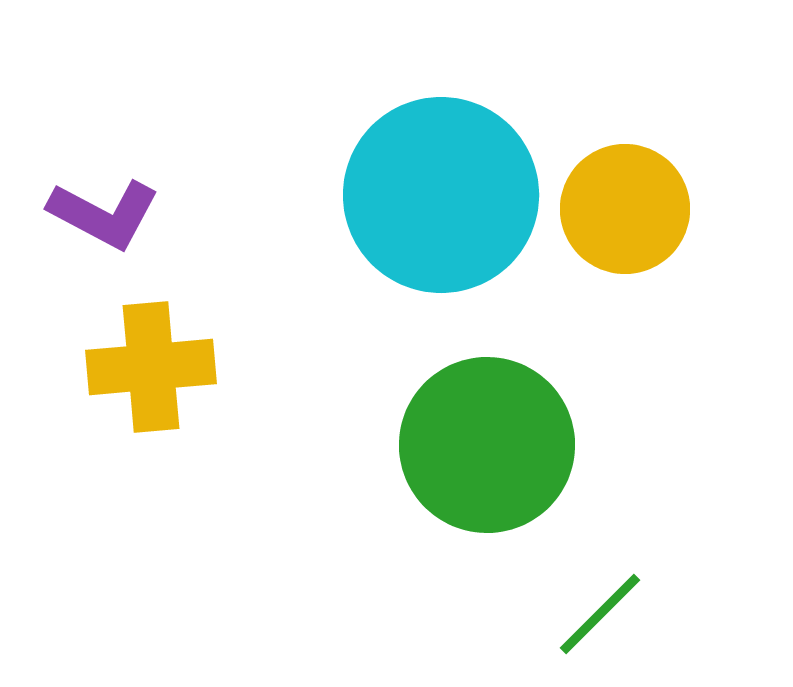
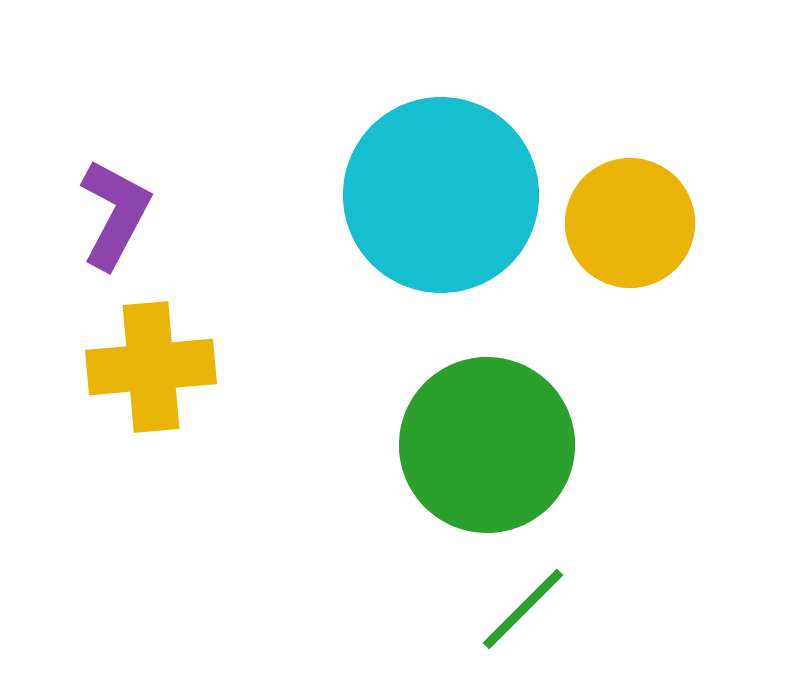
yellow circle: moved 5 px right, 14 px down
purple L-shape: moved 11 px right; rotated 90 degrees counterclockwise
green line: moved 77 px left, 5 px up
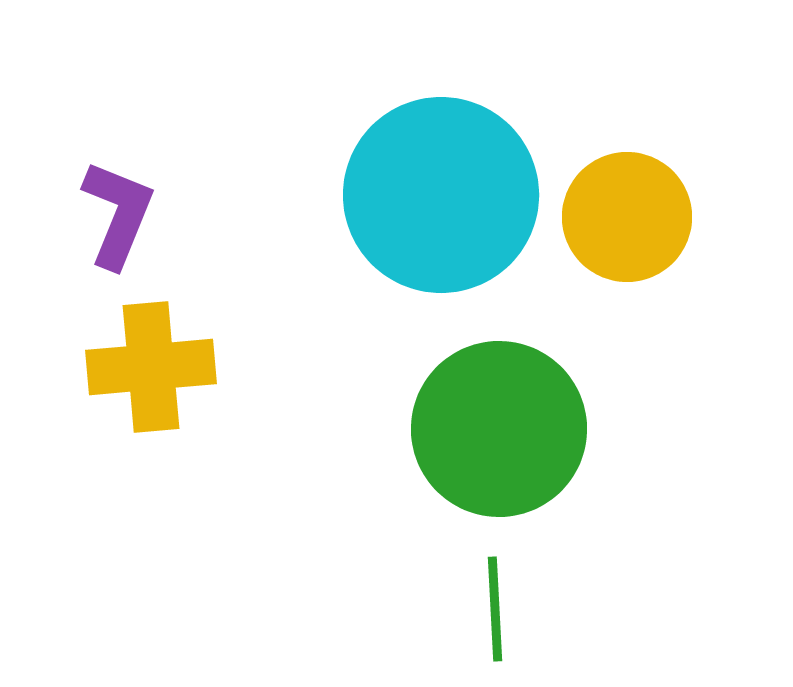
purple L-shape: moved 3 px right; rotated 6 degrees counterclockwise
yellow circle: moved 3 px left, 6 px up
green circle: moved 12 px right, 16 px up
green line: moved 28 px left; rotated 48 degrees counterclockwise
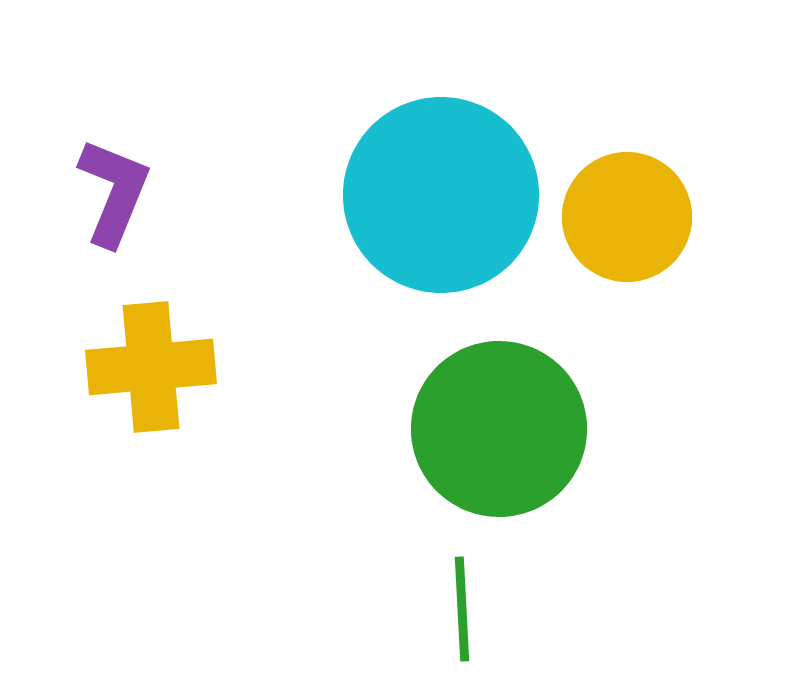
purple L-shape: moved 4 px left, 22 px up
green line: moved 33 px left
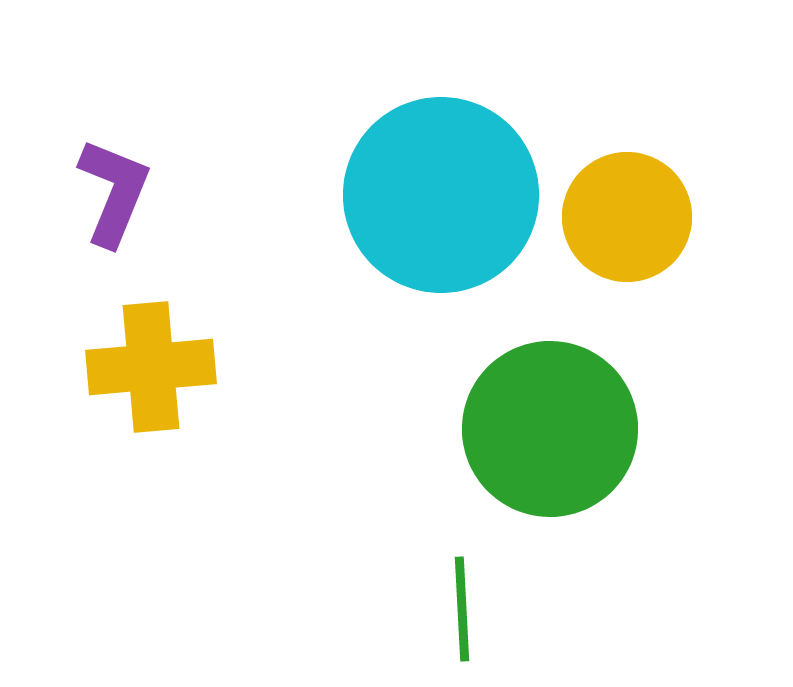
green circle: moved 51 px right
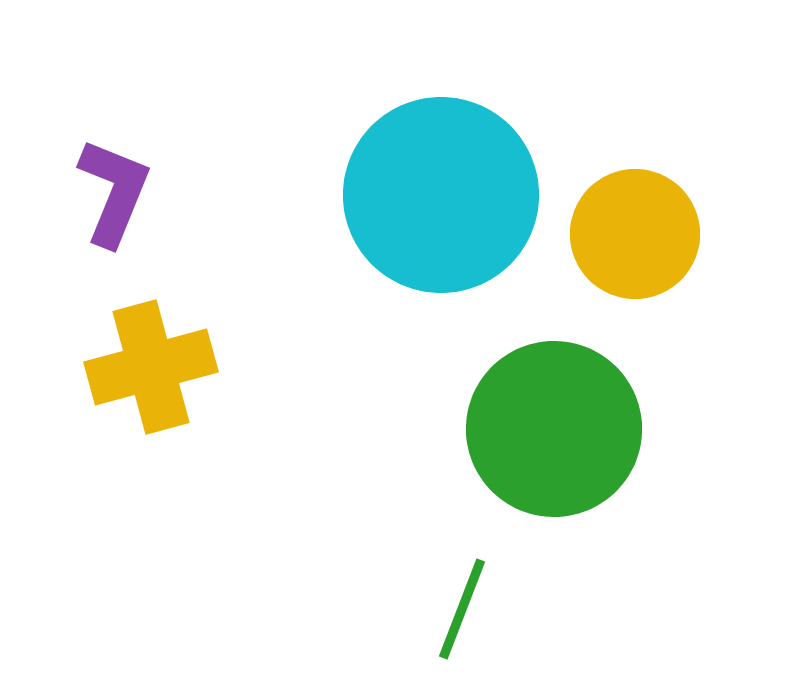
yellow circle: moved 8 px right, 17 px down
yellow cross: rotated 10 degrees counterclockwise
green circle: moved 4 px right
green line: rotated 24 degrees clockwise
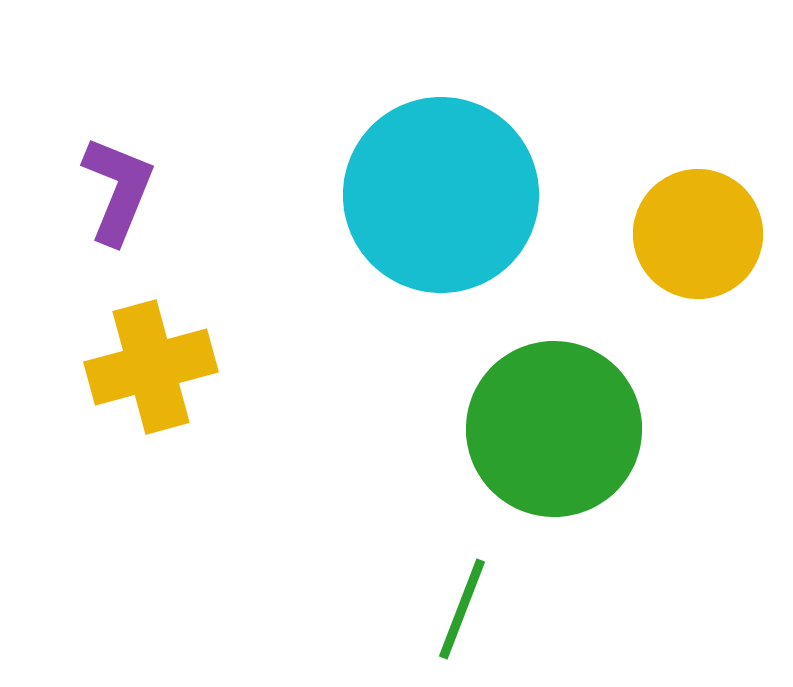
purple L-shape: moved 4 px right, 2 px up
yellow circle: moved 63 px right
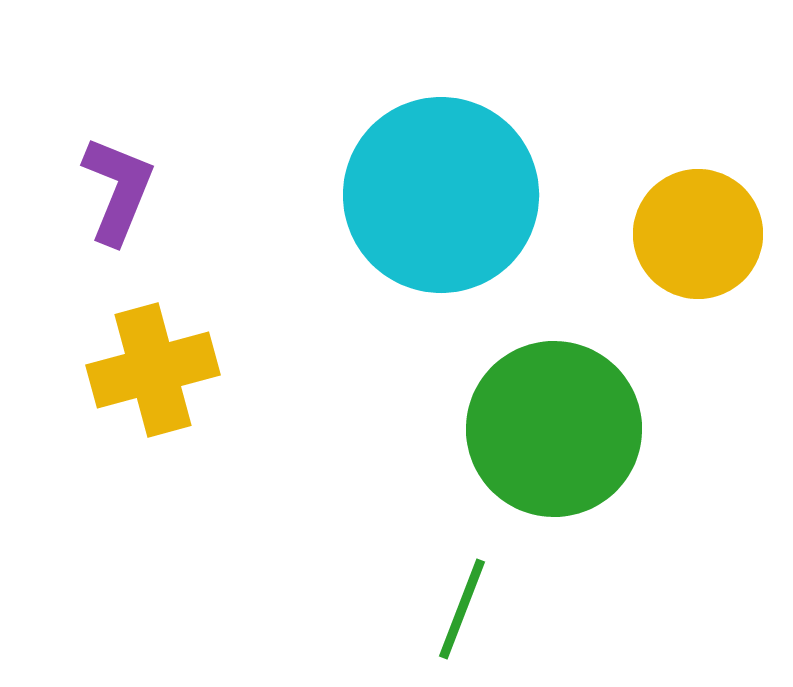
yellow cross: moved 2 px right, 3 px down
